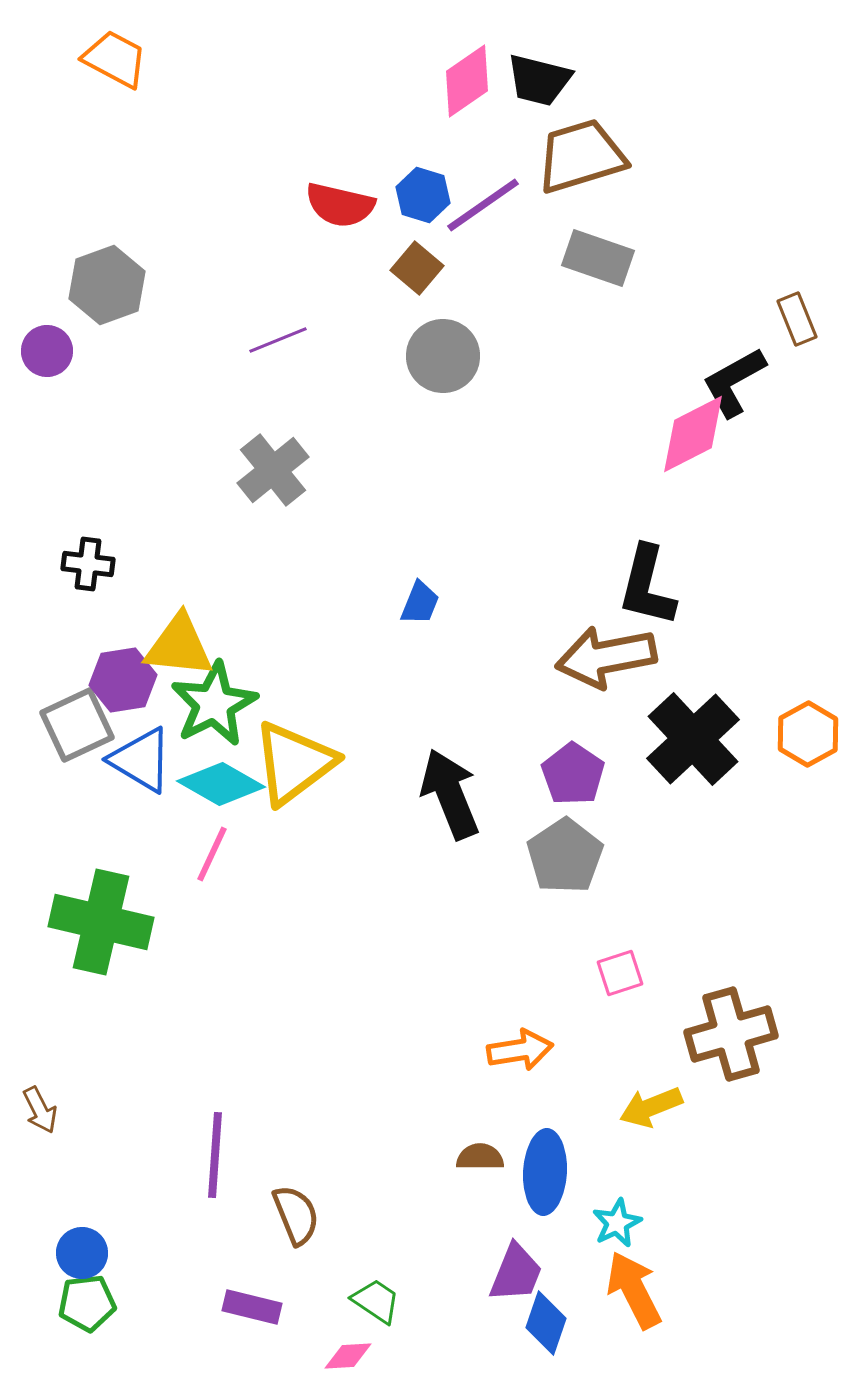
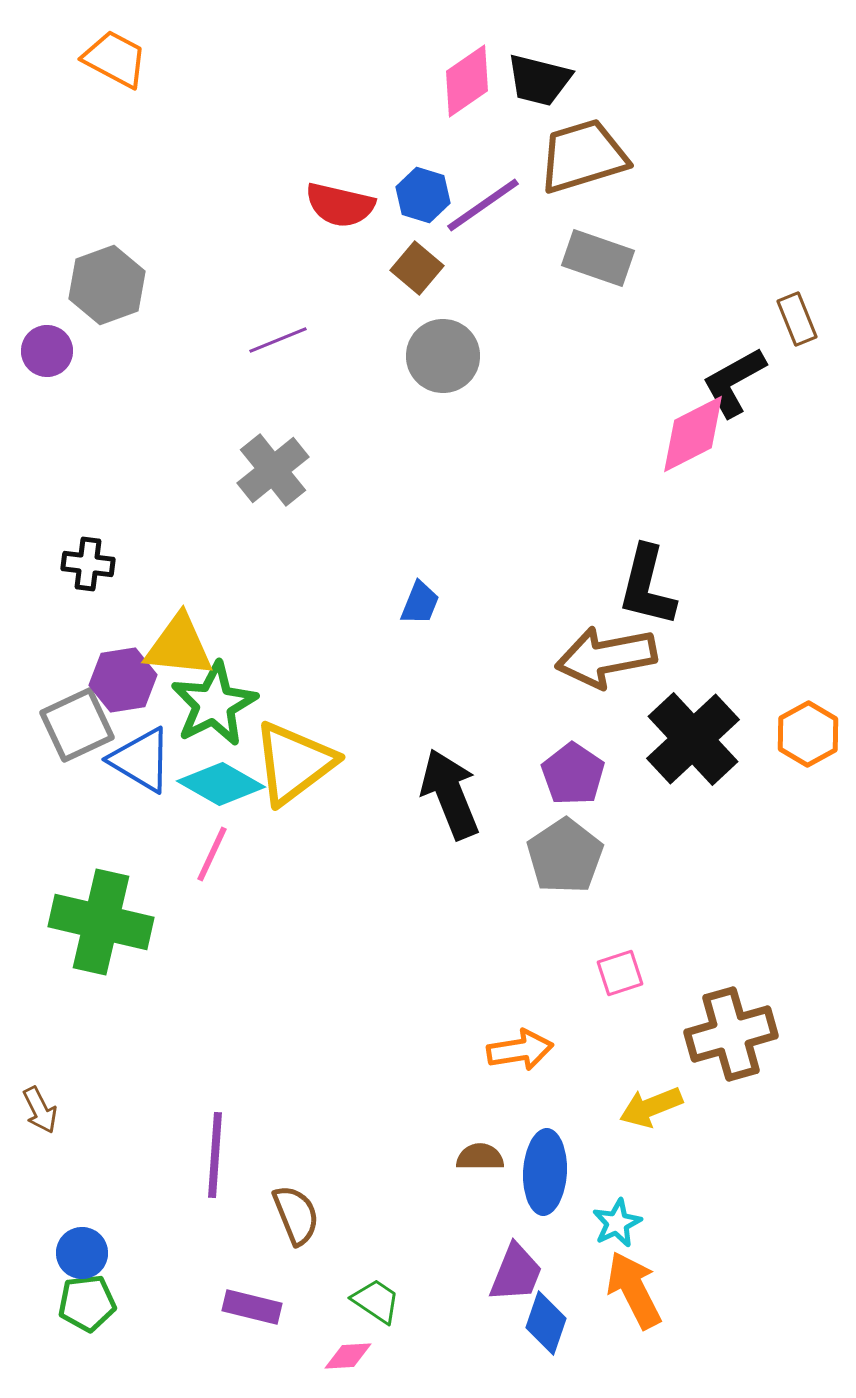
brown trapezoid at (581, 156): moved 2 px right
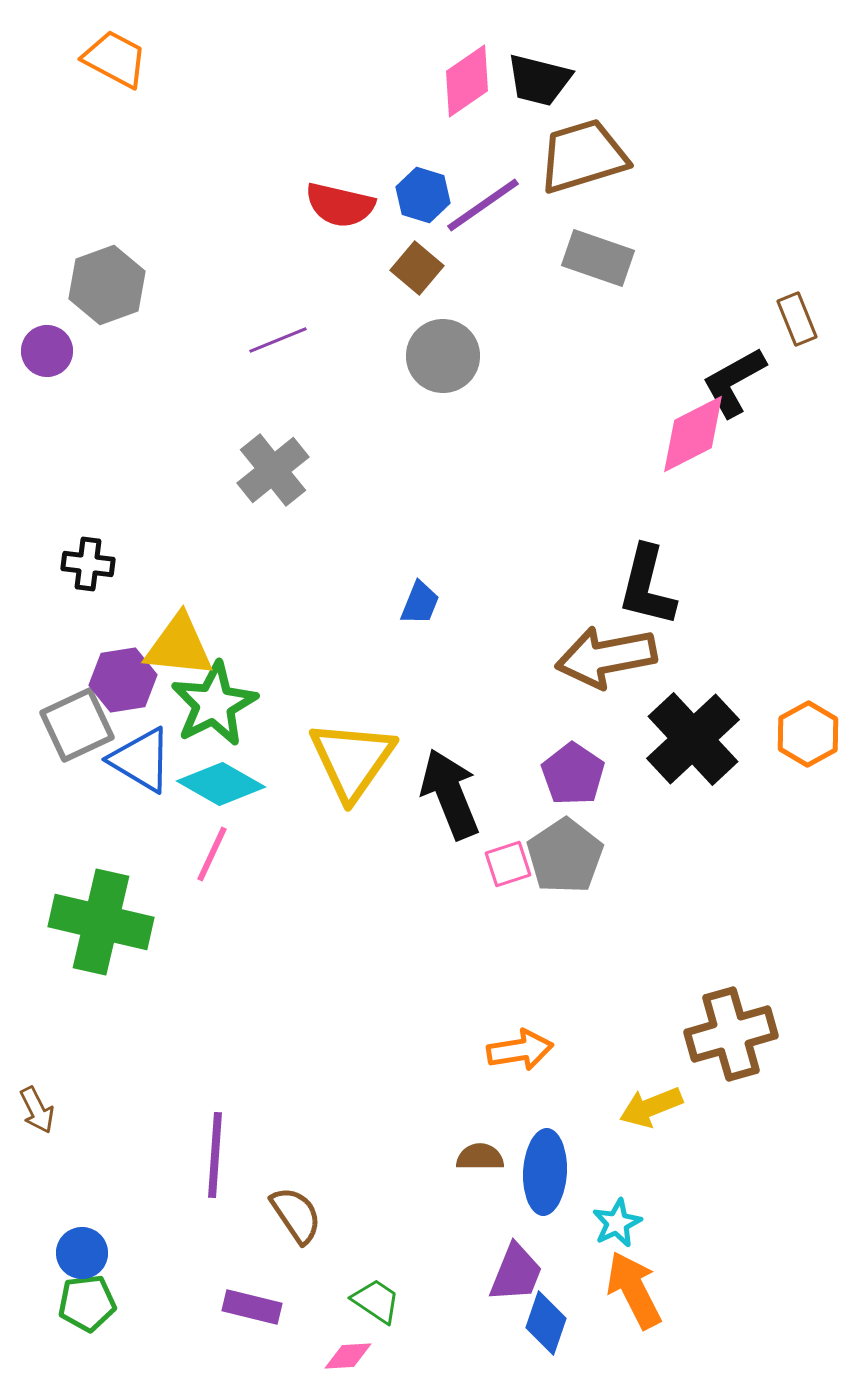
yellow triangle at (294, 763): moved 58 px right, 3 px up; rotated 18 degrees counterclockwise
pink square at (620, 973): moved 112 px left, 109 px up
brown arrow at (40, 1110): moved 3 px left
brown semicircle at (296, 1215): rotated 12 degrees counterclockwise
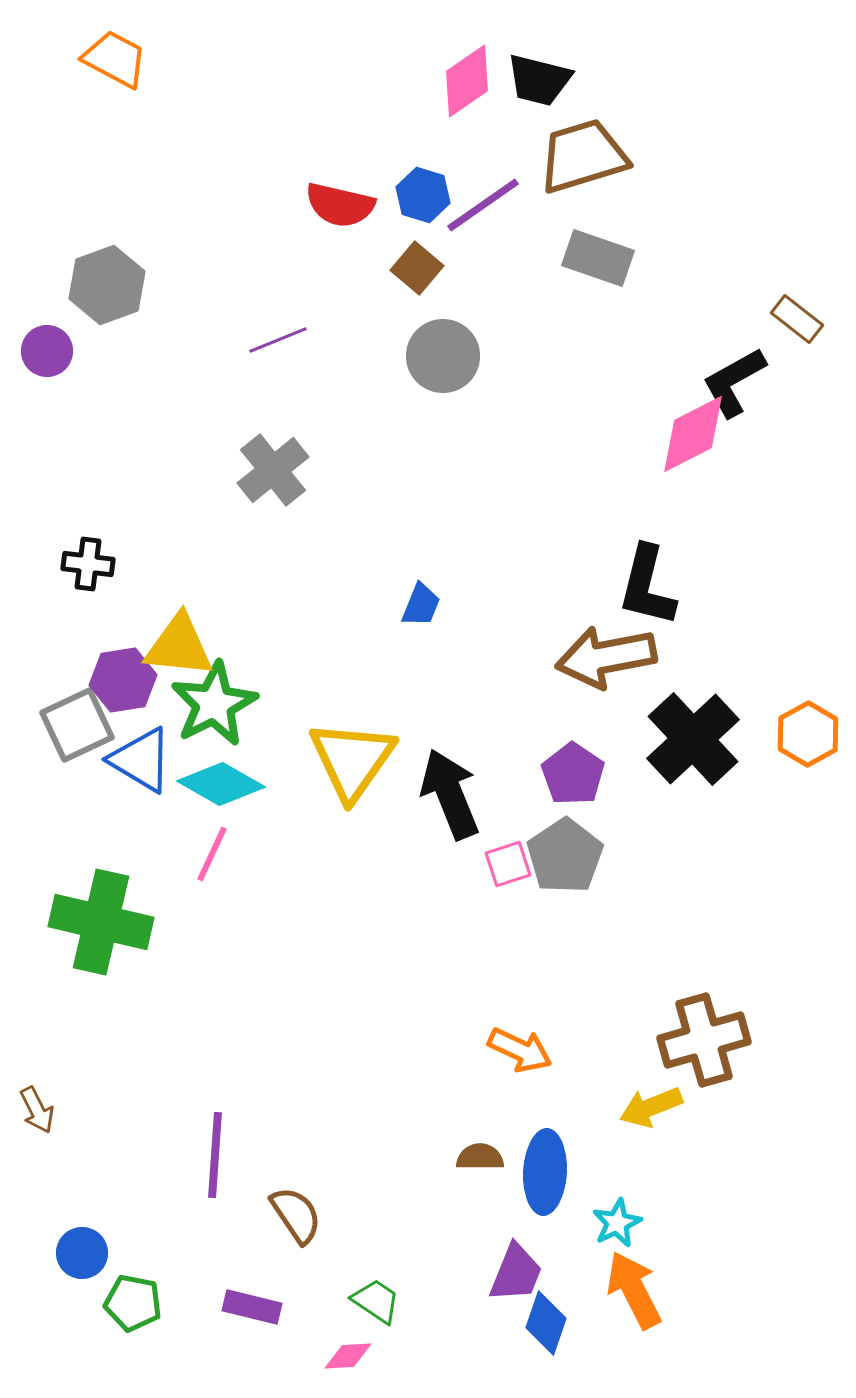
brown rectangle at (797, 319): rotated 30 degrees counterclockwise
blue trapezoid at (420, 603): moved 1 px right, 2 px down
brown cross at (731, 1034): moved 27 px left, 6 px down
orange arrow at (520, 1050): rotated 34 degrees clockwise
green pentagon at (87, 1303): moved 46 px right; rotated 18 degrees clockwise
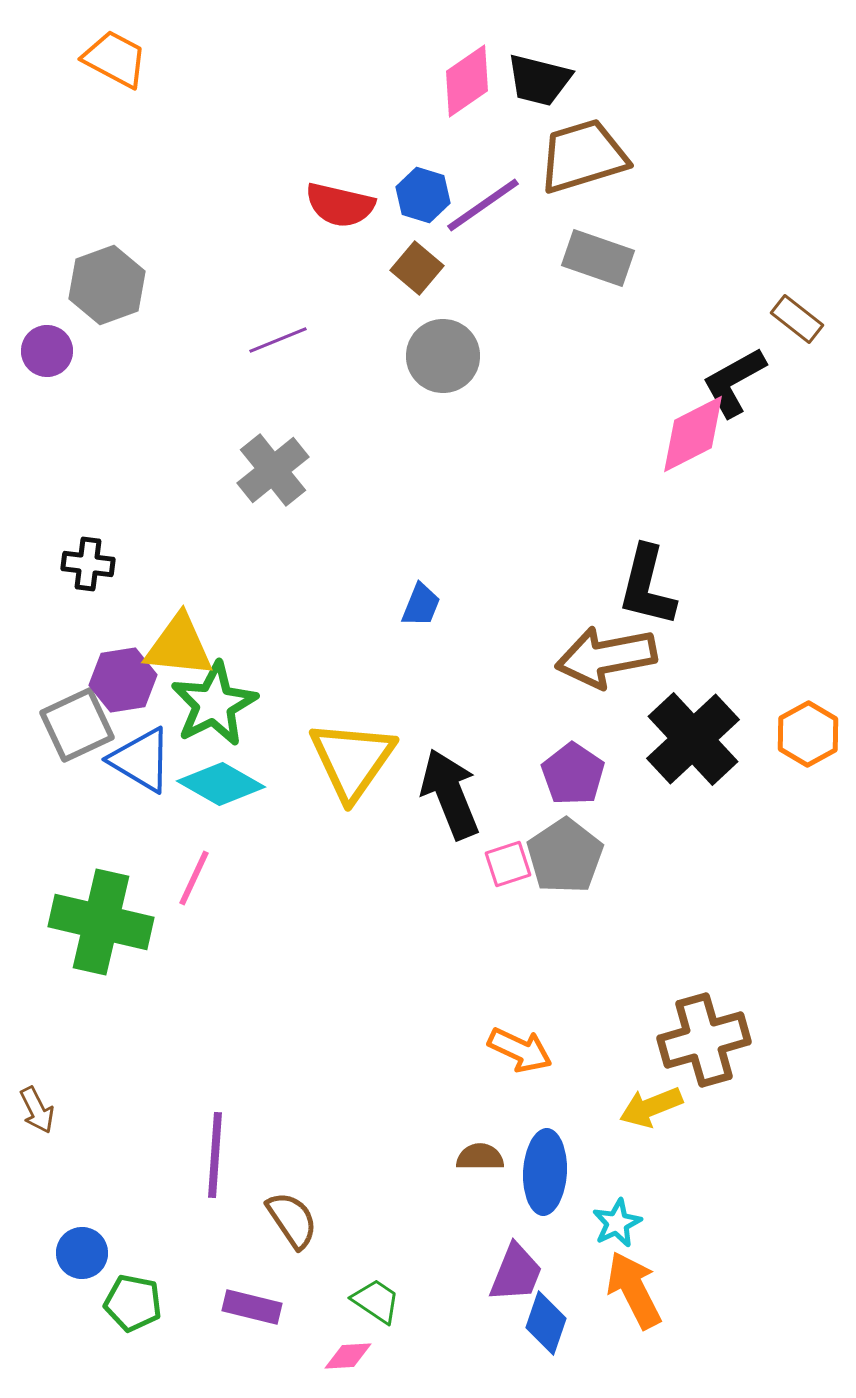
pink line at (212, 854): moved 18 px left, 24 px down
brown semicircle at (296, 1215): moved 4 px left, 5 px down
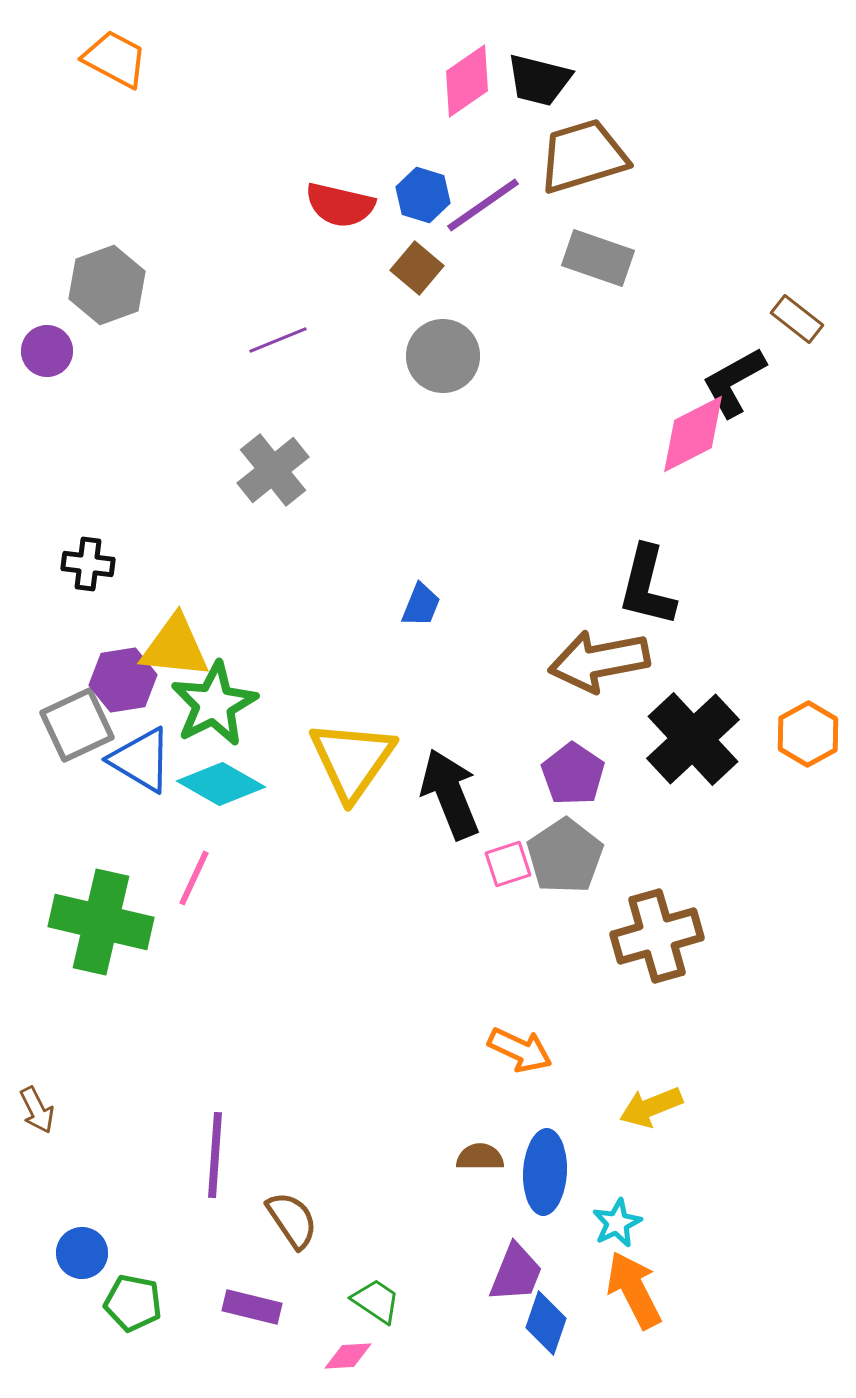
yellow triangle at (179, 646): moved 4 px left, 1 px down
brown arrow at (606, 657): moved 7 px left, 4 px down
brown cross at (704, 1040): moved 47 px left, 104 px up
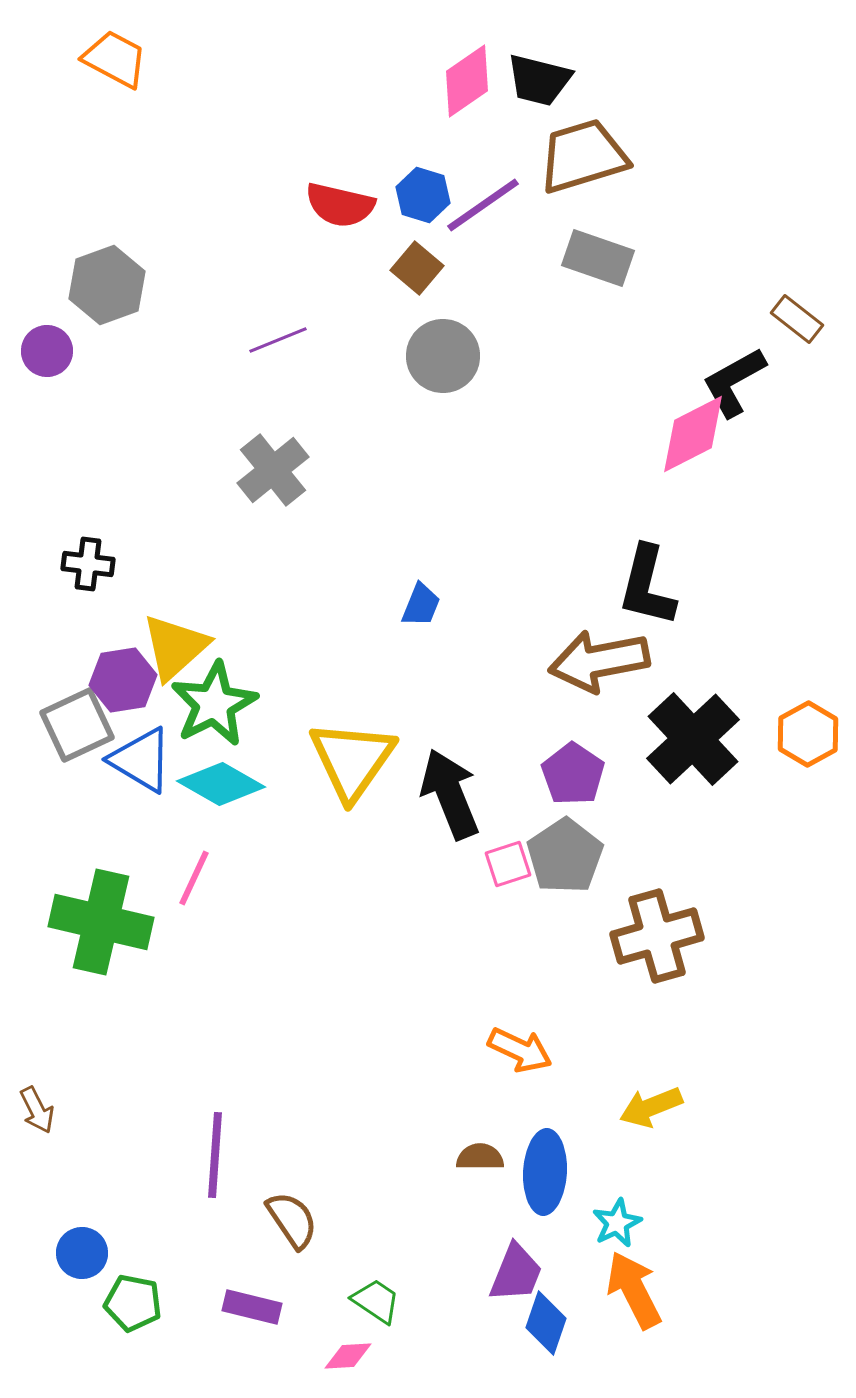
yellow triangle at (175, 647): rotated 48 degrees counterclockwise
